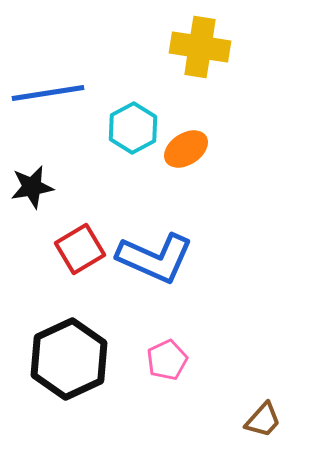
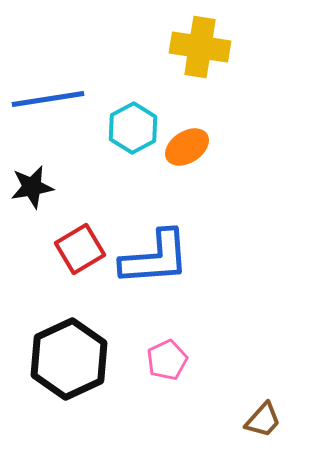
blue line: moved 6 px down
orange ellipse: moved 1 px right, 2 px up
blue L-shape: rotated 28 degrees counterclockwise
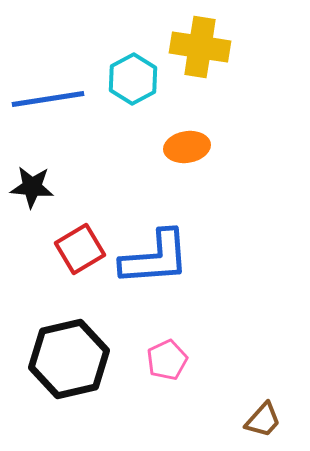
cyan hexagon: moved 49 px up
orange ellipse: rotated 24 degrees clockwise
black star: rotated 15 degrees clockwise
black hexagon: rotated 12 degrees clockwise
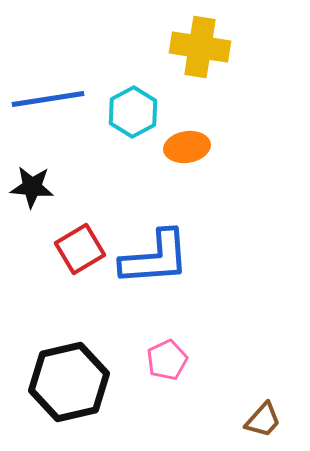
cyan hexagon: moved 33 px down
black hexagon: moved 23 px down
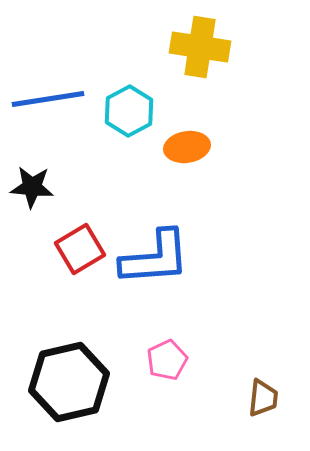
cyan hexagon: moved 4 px left, 1 px up
brown trapezoid: moved 22 px up; rotated 36 degrees counterclockwise
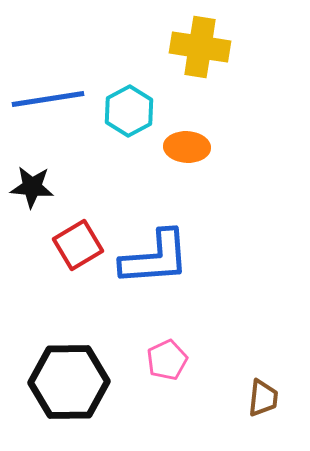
orange ellipse: rotated 12 degrees clockwise
red square: moved 2 px left, 4 px up
black hexagon: rotated 12 degrees clockwise
